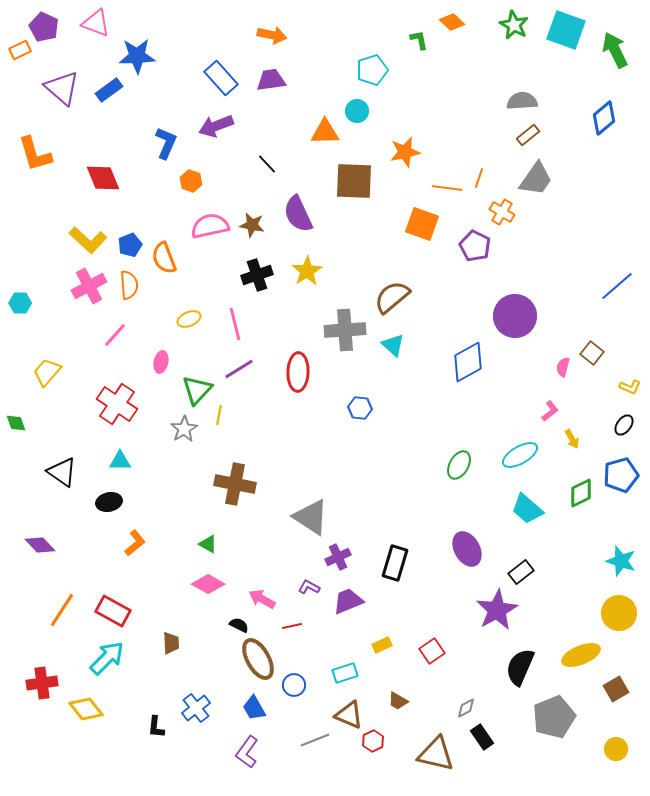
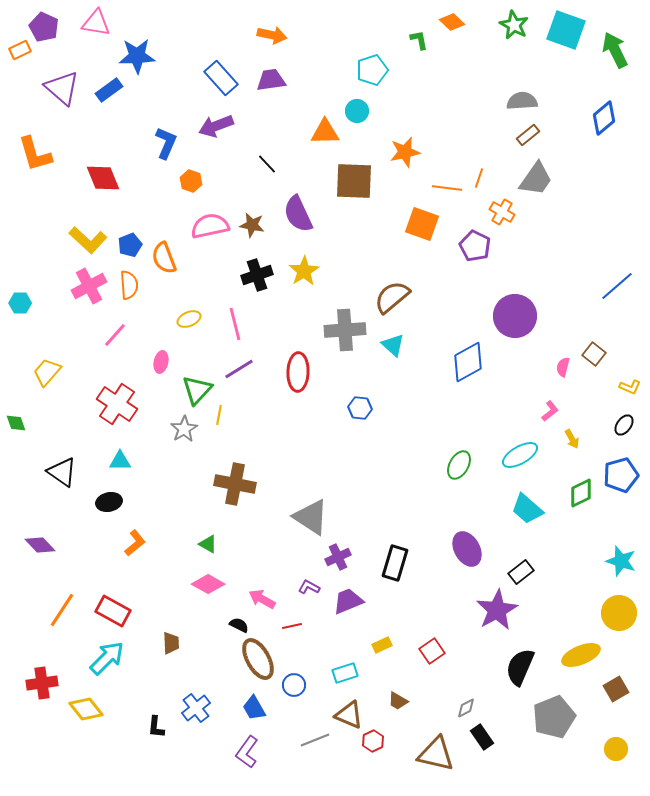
pink triangle at (96, 23): rotated 12 degrees counterclockwise
yellow star at (307, 271): moved 3 px left
brown square at (592, 353): moved 2 px right, 1 px down
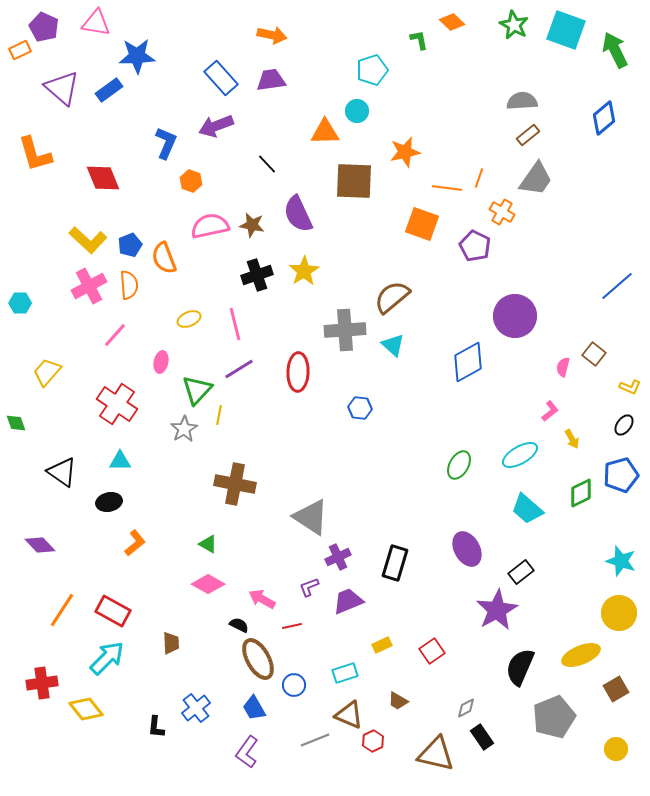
purple L-shape at (309, 587): rotated 50 degrees counterclockwise
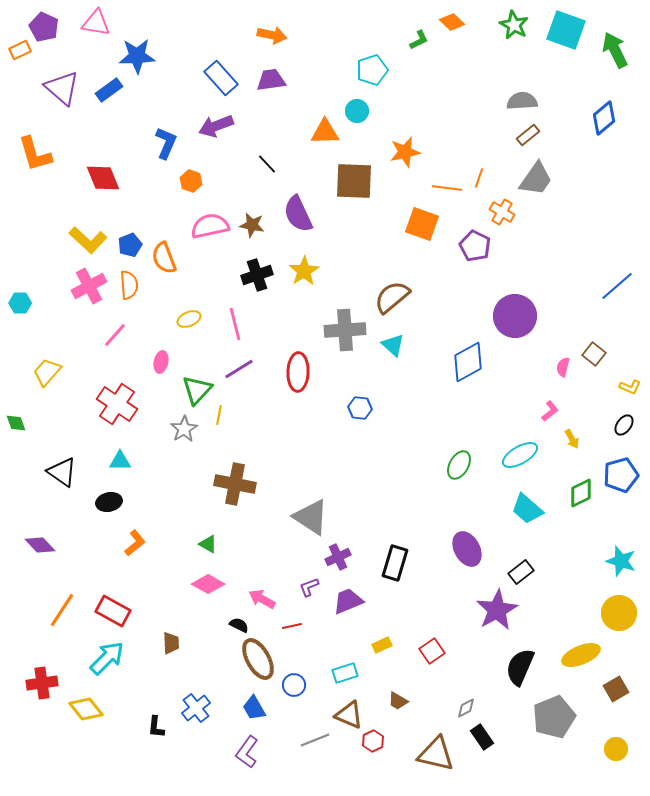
green L-shape at (419, 40): rotated 75 degrees clockwise
